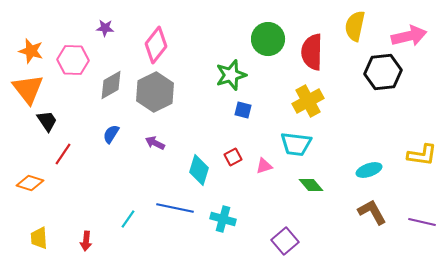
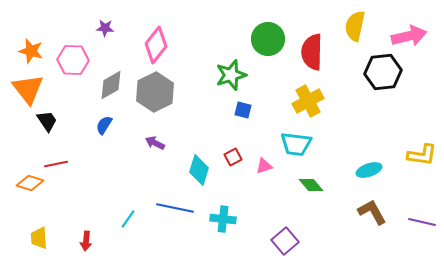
blue semicircle: moved 7 px left, 9 px up
red line: moved 7 px left, 10 px down; rotated 45 degrees clockwise
cyan cross: rotated 10 degrees counterclockwise
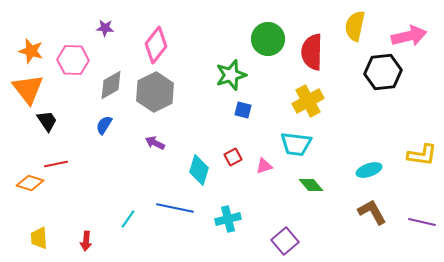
cyan cross: moved 5 px right; rotated 20 degrees counterclockwise
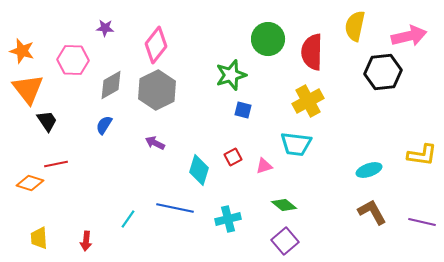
orange star: moved 9 px left
gray hexagon: moved 2 px right, 2 px up
green diamond: moved 27 px left, 20 px down; rotated 10 degrees counterclockwise
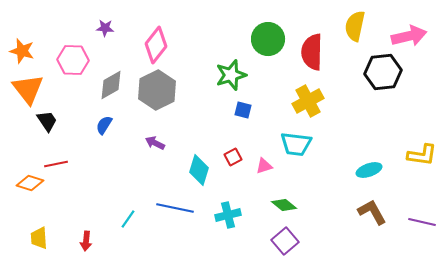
cyan cross: moved 4 px up
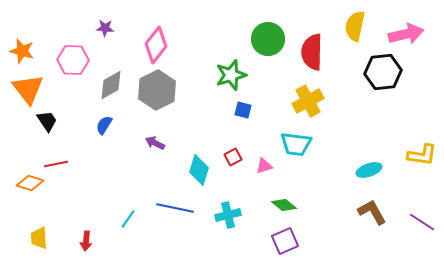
pink arrow: moved 3 px left, 2 px up
purple line: rotated 20 degrees clockwise
purple square: rotated 16 degrees clockwise
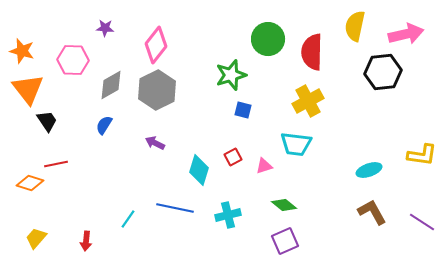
yellow trapezoid: moved 3 px left; rotated 45 degrees clockwise
